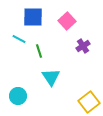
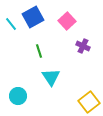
blue square: rotated 30 degrees counterclockwise
cyan line: moved 8 px left, 15 px up; rotated 24 degrees clockwise
purple cross: rotated 32 degrees counterclockwise
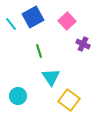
purple cross: moved 2 px up
yellow square: moved 20 px left, 2 px up; rotated 15 degrees counterclockwise
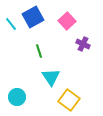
cyan circle: moved 1 px left, 1 px down
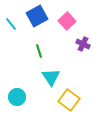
blue square: moved 4 px right, 1 px up
